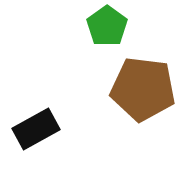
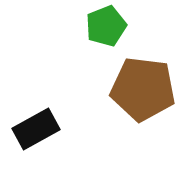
green pentagon: moved 1 px left; rotated 15 degrees clockwise
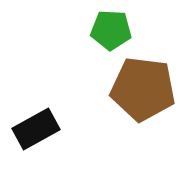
green pentagon: moved 5 px right, 4 px down; rotated 24 degrees clockwise
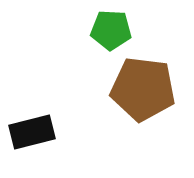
black rectangle: moved 4 px left, 3 px down; rotated 15 degrees clockwise
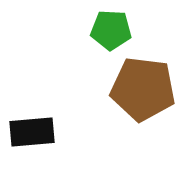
black rectangle: rotated 9 degrees clockwise
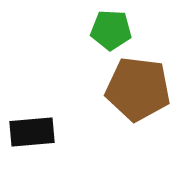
brown pentagon: moved 5 px left
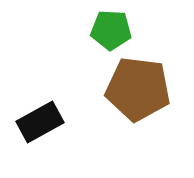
black rectangle: moved 8 px right, 10 px up; rotated 24 degrees counterclockwise
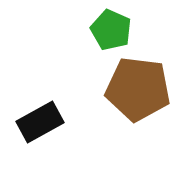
green pentagon: rotated 21 degrees clockwise
